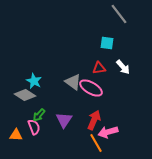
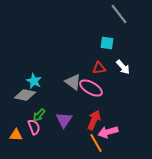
gray diamond: rotated 20 degrees counterclockwise
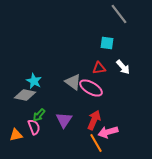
orange triangle: rotated 16 degrees counterclockwise
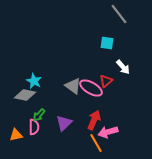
red triangle: moved 7 px right, 13 px down; rotated 32 degrees counterclockwise
gray triangle: moved 4 px down
purple triangle: moved 3 px down; rotated 12 degrees clockwise
pink semicircle: rotated 21 degrees clockwise
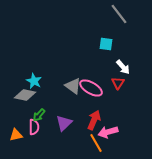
cyan square: moved 1 px left, 1 px down
red triangle: moved 12 px right, 2 px down; rotated 16 degrees counterclockwise
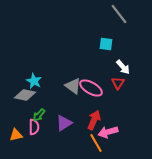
purple triangle: rotated 12 degrees clockwise
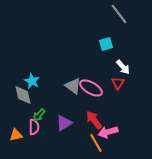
cyan square: rotated 24 degrees counterclockwise
cyan star: moved 2 px left
gray diamond: moved 2 px left; rotated 65 degrees clockwise
red arrow: rotated 60 degrees counterclockwise
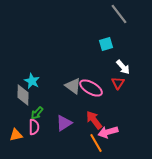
gray diamond: rotated 15 degrees clockwise
green arrow: moved 2 px left, 2 px up
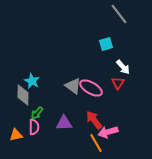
purple triangle: rotated 30 degrees clockwise
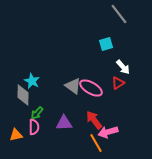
red triangle: rotated 24 degrees clockwise
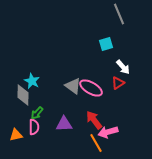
gray line: rotated 15 degrees clockwise
purple triangle: moved 1 px down
